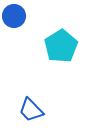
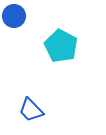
cyan pentagon: rotated 12 degrees counterclockwise
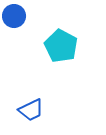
blue trapezoid: rotated 72 degrees counterclockwise
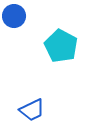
blue trapezoid: moved 1 px right
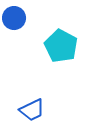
blue circle: moved 2 px down
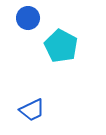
blue circle: moved 14 px right
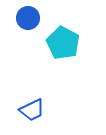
cyan pentagon: moved 2 px right, 3 px up
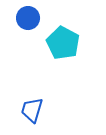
blue trapezoid: rotated 132 degrees clockwise
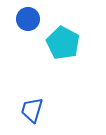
blue circle: moved 1 px down
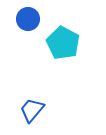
blue trapezoid: rotated 24 degrees clockwise
